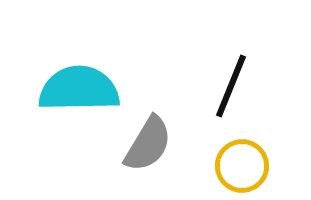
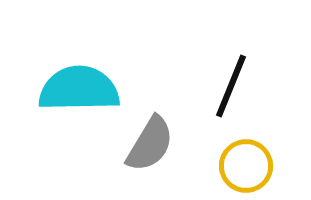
gray semicircle: moved 2 px right
yellow circle: moved 4 px right
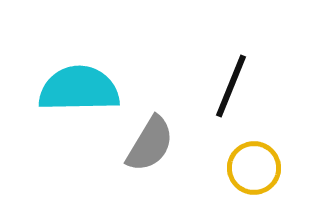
yellow circle: moved 8 px right, 2 px down
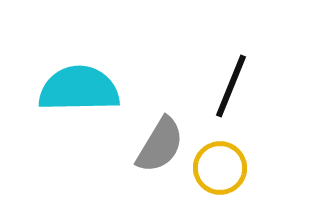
gray semicircle: moved 10 px right, 1 px down
yellow circle: moved 34 px left
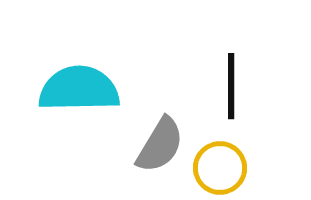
black line: rotated 22 degrees counterclockwise
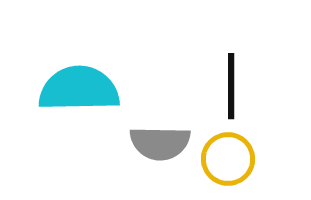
gray semicircle: moved 2 px up; rotated 60 degrees clockwise
yellow circle: moved 8 px right, 9 px up
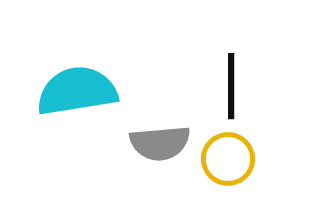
cyan semicircle: moved 2 px left, 2 px down; rotated 8 degrees counterclockwise
gray semicircle: rotated 6 degrees counterclockwise
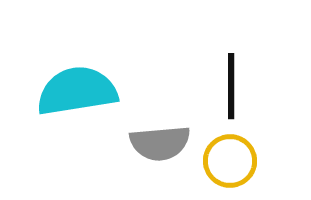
yellow circle: moved 2 px right, 2 px down
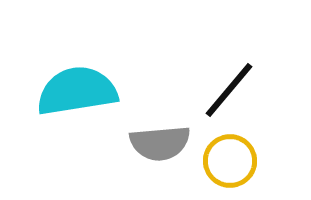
black line: moved 2 px left, 4 px down; rotated 40 degrees clockwise
